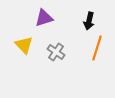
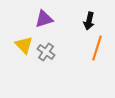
purple triangle: moved 1 px down
gray cross: moved 10 px left
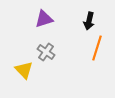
yellow triangle: moved 25 px down
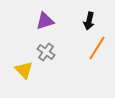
purple triangle: moved 1 px right, 2 px down
orange line: rotated 15 degrees clockwise
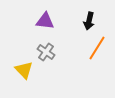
purple triangle: rotated 24 degrees clockwise
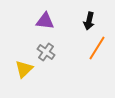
yellow triangle: moved 1 px up; rotated 30 degrees clockwise
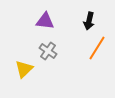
gray cross: moved 2 px right, 1 px up
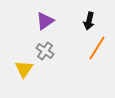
purple triangle: rotated 42 degrees counterclockwise
gray cross: moved 3 px left
yellow triangle: rotated 12 degrees counterclockwise
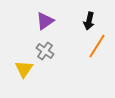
orange line: moved 2 px up
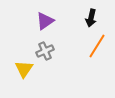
black arrow: moved 2 px right, 3 px up
gray cross: rotated 30 degrees clockwise
